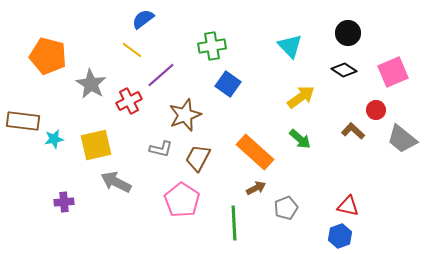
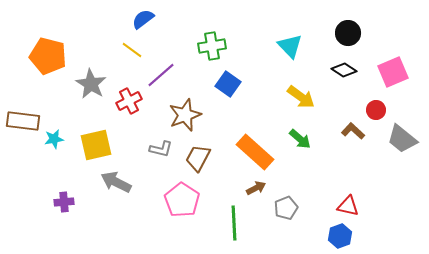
yellow arrow: rotated 72 degrees clockwise
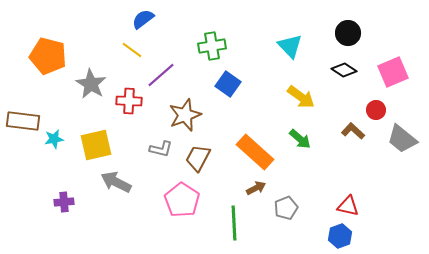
red cross: rotated 30 degrees clockwise
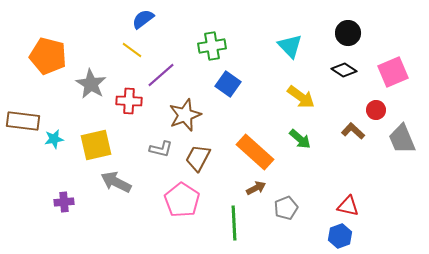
gray trapezoid: rotated 28 degrees clockwise
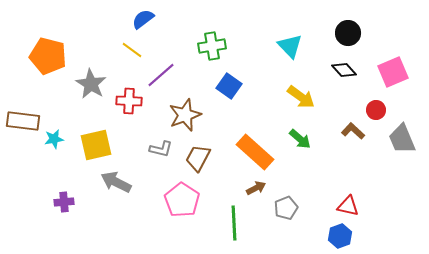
black diamond: rotated 15 degrees clockwise
blue square: moved 1 px right, 2 px down
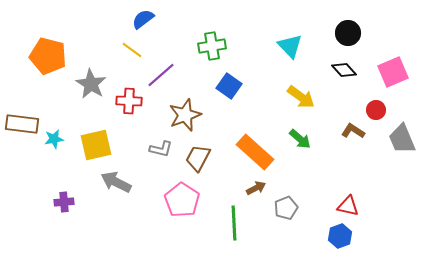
brown rectangle: moved 1 px left, 3 px down
brown L-shape: rotated 10 degrees counterclockwise
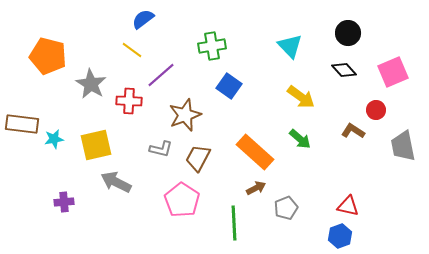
gray trapezoid: moved 1 px right, 7 px down; rotated 12 degrees clockwise
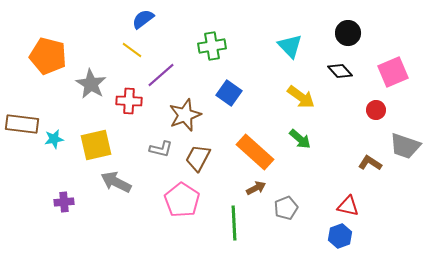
black diamond: moved 4 px left, 1 px down
blue square: moved 7 px down
brown L-shape: moved 17 px right, 32 px down
gray trapezoid: moved 2 px right; rotated 60 degrees counterclockwise
